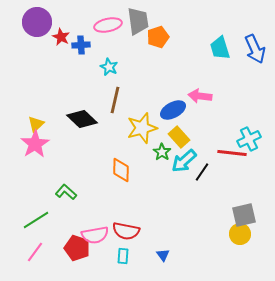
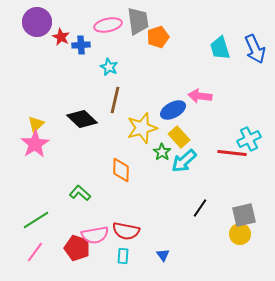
black line: moved 2 px left, 36 px down
green L-shape: moved 14 px right, 1 px down
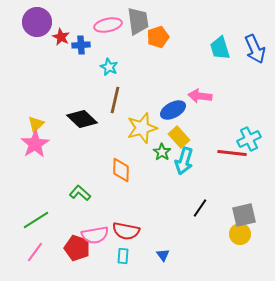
cyan arrow: rotated 32 degrees counterclockwise
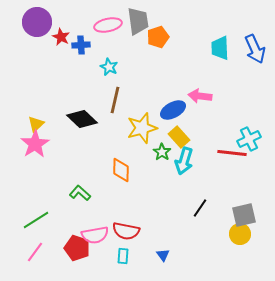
cyan trapezoid: rotated 15 degrees clockwise
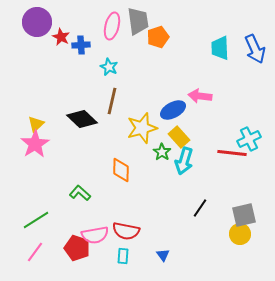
pink ellipse: moved 4 px right, 1 px down; rotated 64 degrees counterclockwise
brown line: moved 3 px left, 1 px down
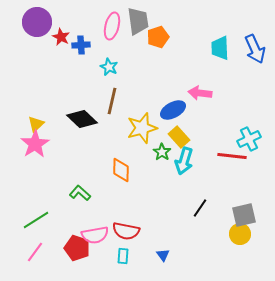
pink arrow: moved 3 px up
red line: moved 3 px down
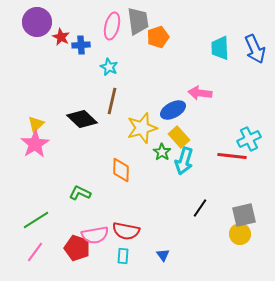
green L-shape: rotated 15 degrees counterclockwise
